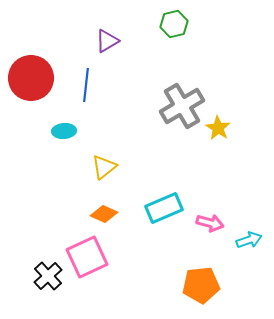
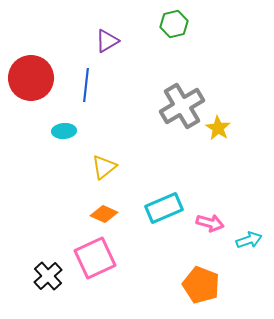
pink square: moved 8 px right, 1 px down
orange pentagon: rotated 27 degrees clockwise
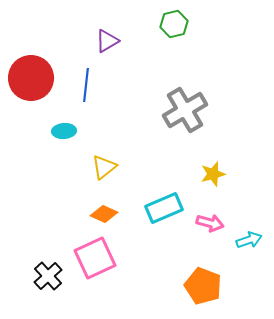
gray cross: moved 3 px right, 4 px down
yellow star: moved 5 px left, 46 px down; rotated 25 degrees clockwise
orange pentagon: moved 2 px right, 1 px down
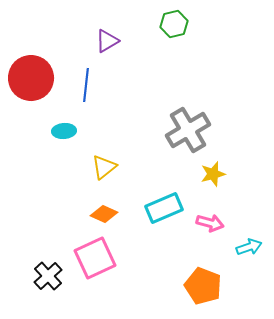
gray cross: moved 3 px right, 20 px down
cyan arrow: moved 7 px down
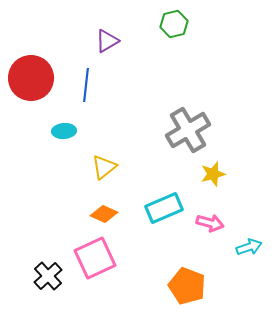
orange pentagon: moved 16 px left
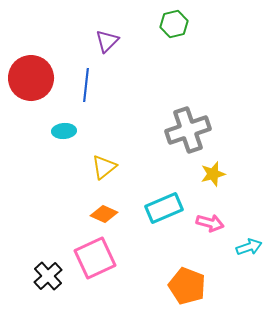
purple triangle: rotated 15 degrees counterclockwise
gray cross: rotated 12 degrees clockwise
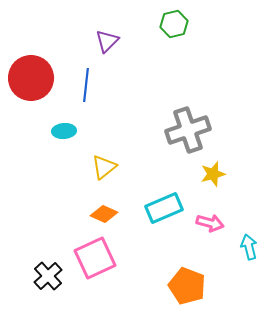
cyan arrow: rotated 85 degrees counterclockwise
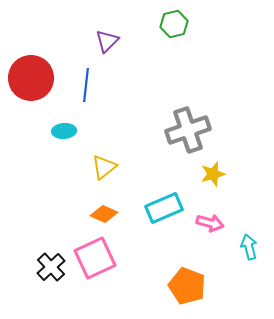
black cross: moved 3 px right, 9 px up
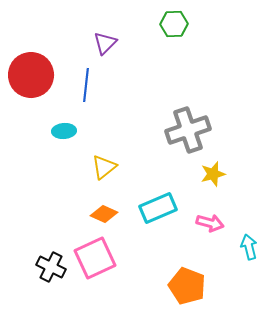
green hexagon: rotated 12 degrees clockwise
purple triangle: moved 2 px left, 2 px down
red circle: moved 3 px up
cyan rectangle: moved 6 px left
black cross: rotated 20 degrees counterclockwise
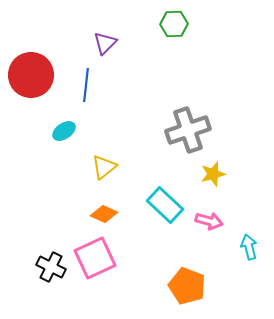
cyan ellipse: rotated 30 degrees counterclockwise
cyan rectangle: moved 7 px right, 3 px up; rotated 66 degrees clockwise
pink arrow: moved 1 px left, 2 px up
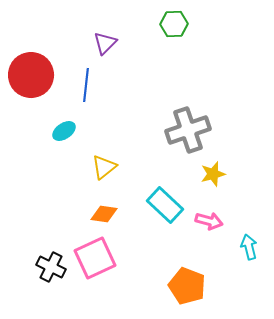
orange diamond: rotated 16 degrees counterclockwise
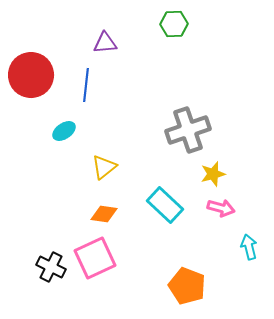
purple triangle: rotated 40 degrees clockwise
pink arrow: moved 12 px right, 13 px up
